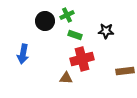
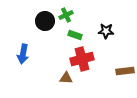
green cross: moved 1 px left
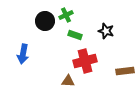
black star: rotated 14 degrees clockwise
red cross: moved 3 px right, 2 px down
brown triangle: moved 2 px right, 3 px down
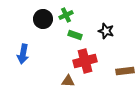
black circle: moved 2 px left, 2 px up
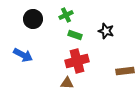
black circle: moved 10 px left
blue arrow: moved 1 px down; rotated 72 degrees counterclockwise
red cross: moved 8 px left
brown triangle: moved 1 px left, 2 px down
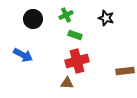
black star: moved 13 px up
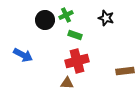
black circle: moved 12 px right, 1 px down
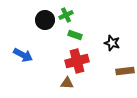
black star: moved 6 px right, 25 px down
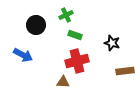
black circle: moved 9 px left, 5 px down
brown triangle: moved 4 px left, 1 px up
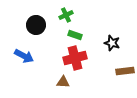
blue arrow: moved 1 px right, 1 px down
red cross: moved 2 px left, 3 px up
